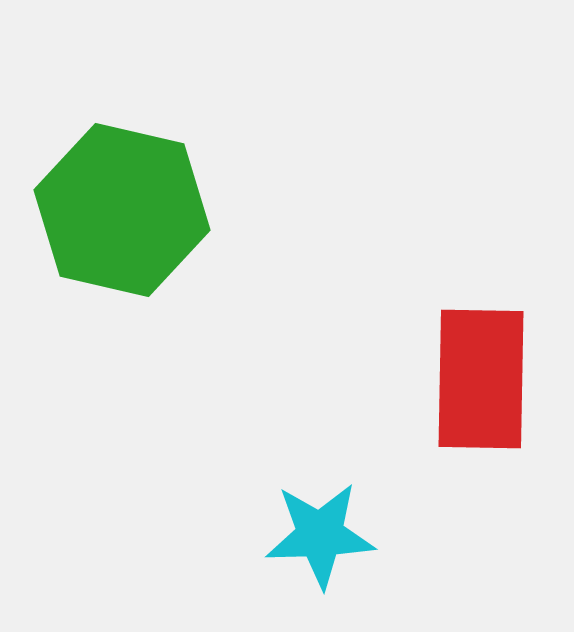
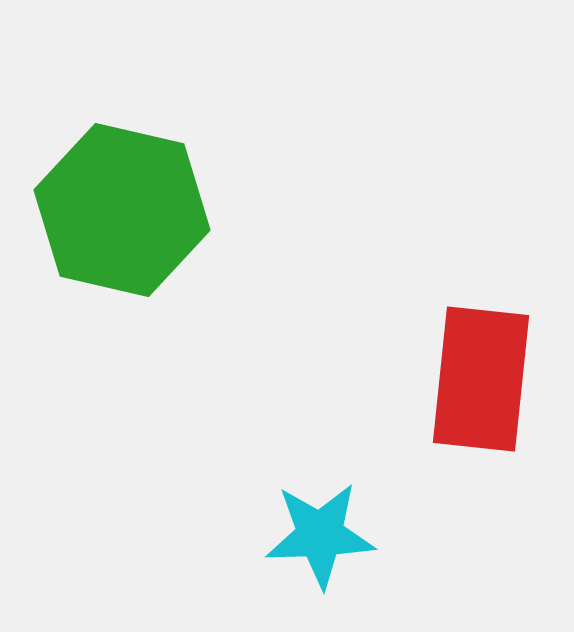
red rectangle: rotated 5 degrees clockwise
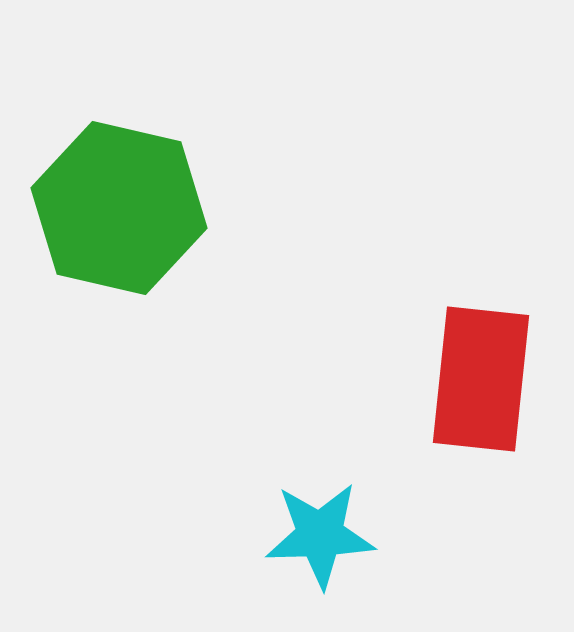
green hexagon: moved 3 px left, 2 px up
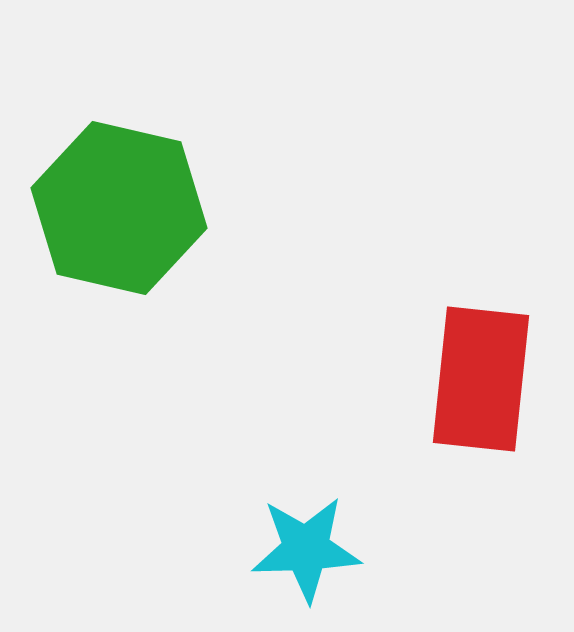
cyan star: moved 14 px left, 14 px down
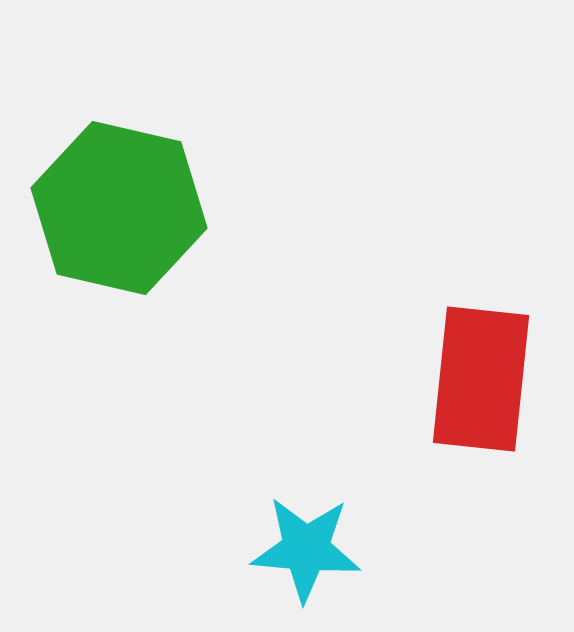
cyan star: rotated 7 degrees clockwise
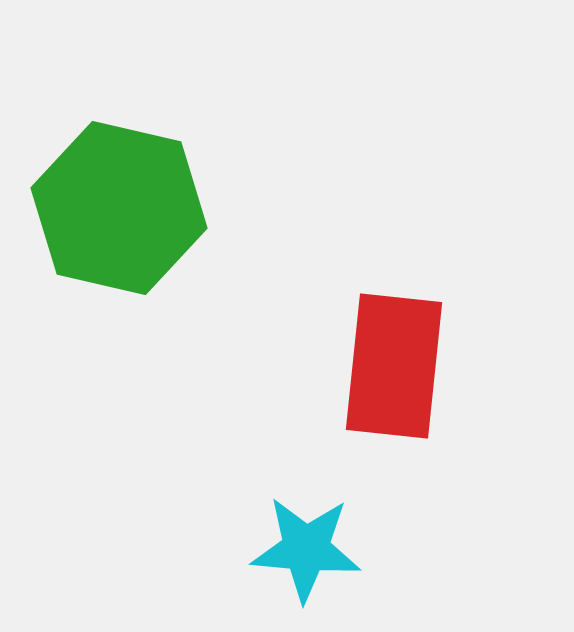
red rectangle: moved 87 px left, 13 px up
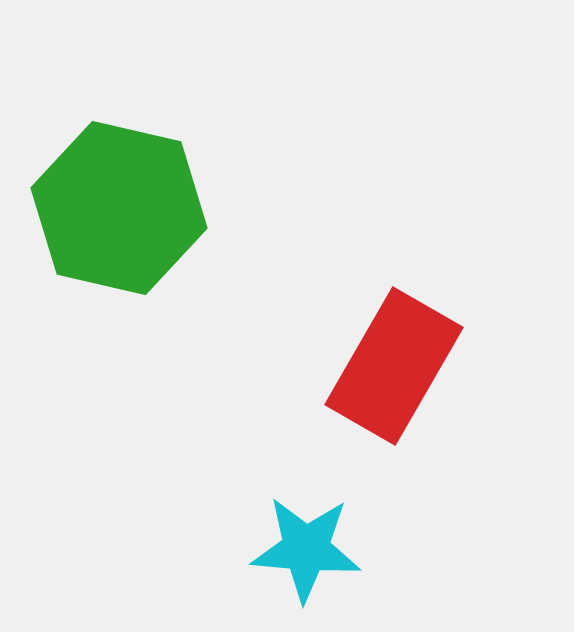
red rectangle: rotated 24 degrees clockwise
